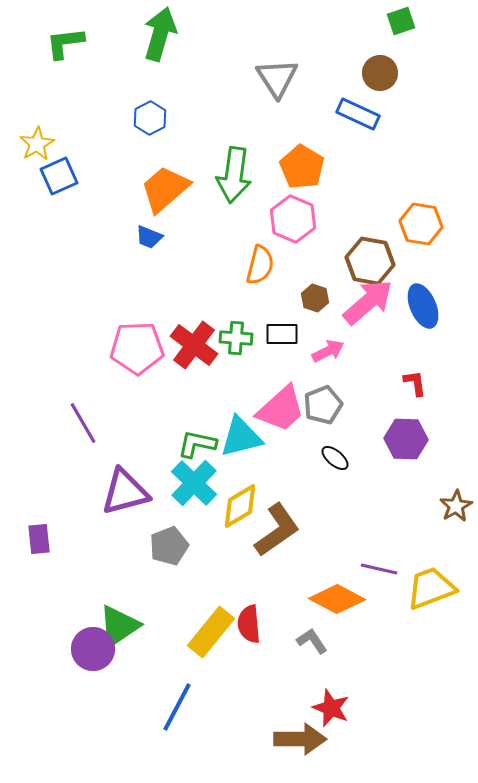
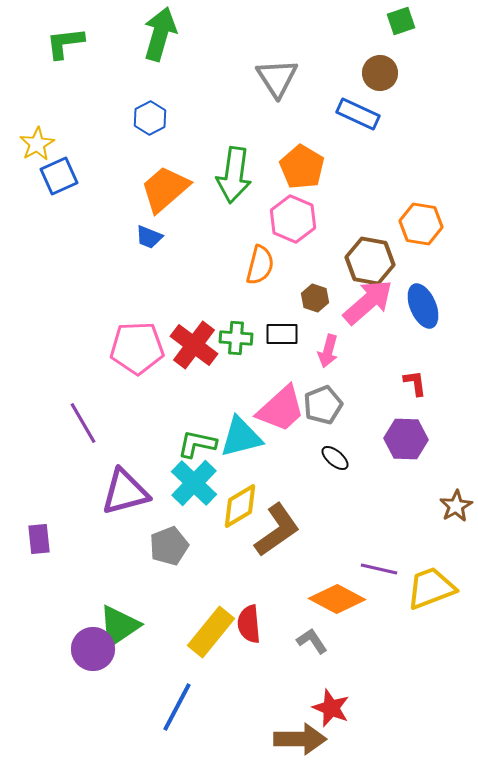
pink arrow at (328, 351): rotated 132 degrees clockwise
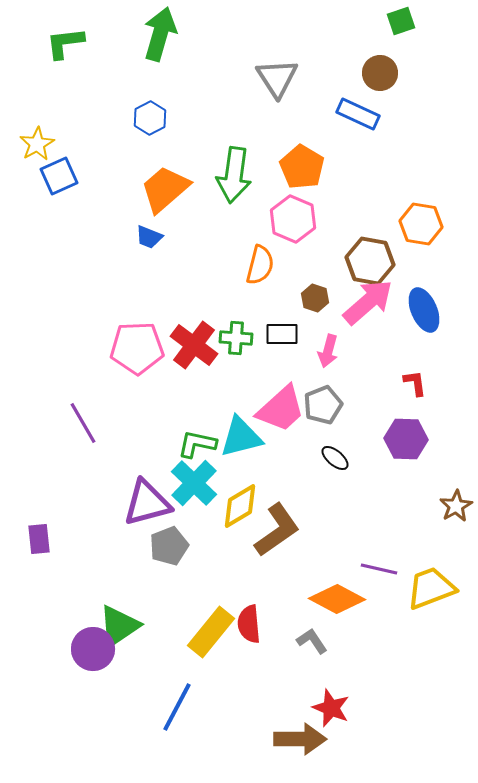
blue ellipse at (423, 306): moved 1 px right, 4 px down
purple triangle at (125, 492): moved 22 px right, 11 px down
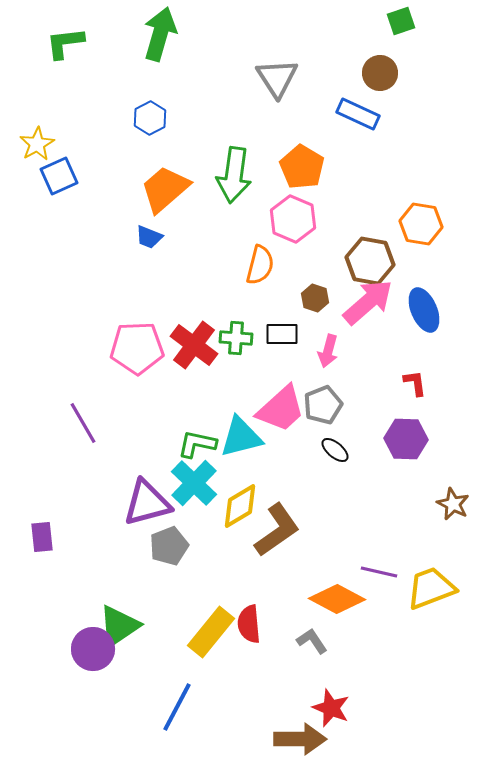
black ellipse at (335, 458): moved 8 px up
brown star at (456, 506): moved 3 px left, 2 px up; rotated 16 degrees counterclockwise
purple rectangle at (39, 539): moved 3 px right, 2 px up
purple line at (379, 569): moved 3 px down
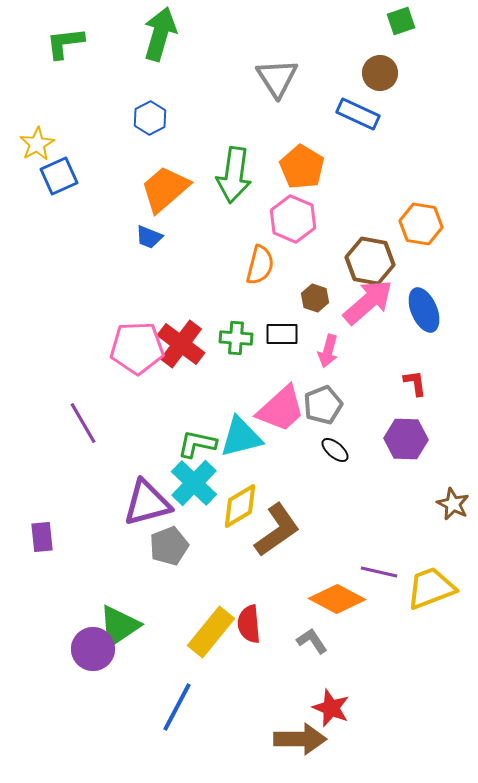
red cross at (194, 345): moved 13 px left, 1 px up
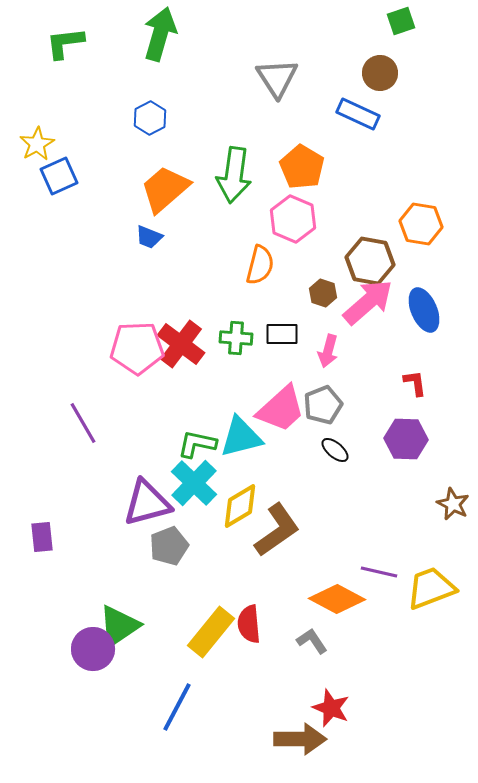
brown hexagon at (315, 298): moved 8 px right, 5 px up
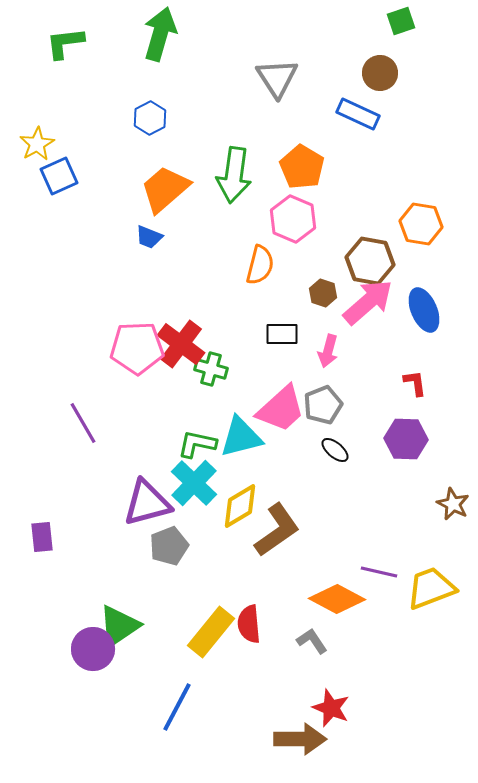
green cross at (236, 338): moved 25 px left, 31 px down; rotated 12 degrees clockwise
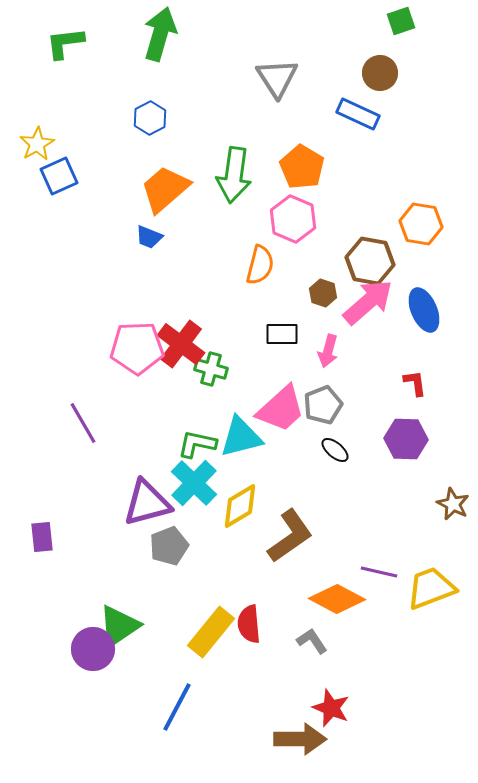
brown L-shape at (277, 530): moved 13 px right, 6 px down
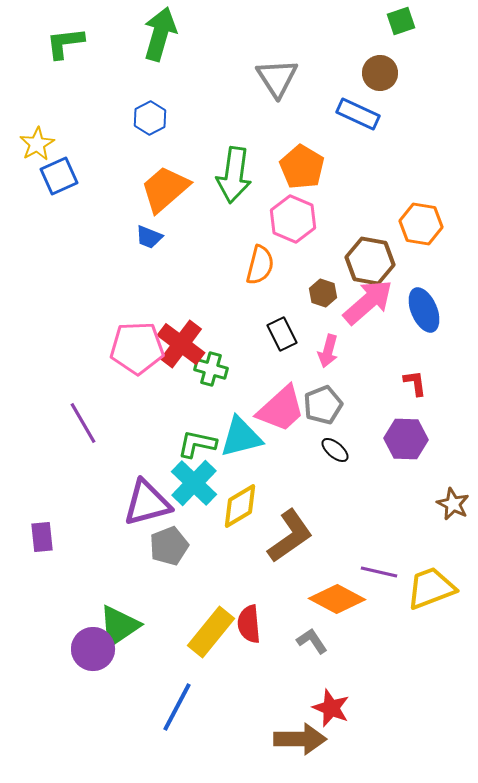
black rectangle at (282, 334): rotated 64 degrees clockwise
